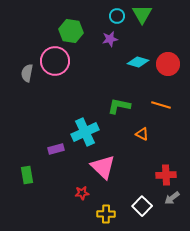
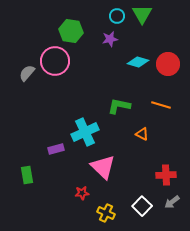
gray semicircle: rotated 30 degrees clockwise
gray arrow: moved 4 px down
yellow cross: moved 1 px up; rotated 24 degrees clockwise
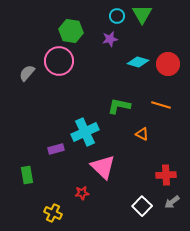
pink circle: moved 4 px right
yellow cross: moved 53 px left
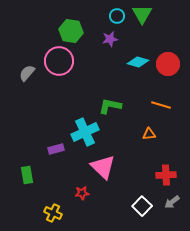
green L-shape: moved 9 px left
orange triangle: moved 7 px right; rotated 32 degrees counterclockwise
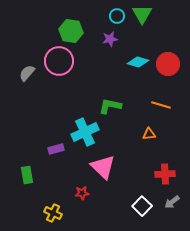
red cross: moved 1 px left, 1 px up
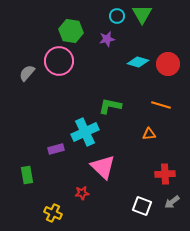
purple star: moved 3 px left
white square: rotated 24 degrees counterclockwise
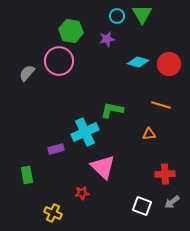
red circle: moved 1 px right
green L-shape: moved 2 px right, 4 px down
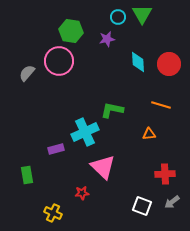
cyan circle: moved 1 px right, 1 px down
cyan diamond: rotated 70 degrees clockwise
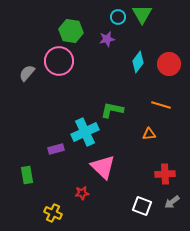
cyan diamond: rotated 40 degrees clockwise
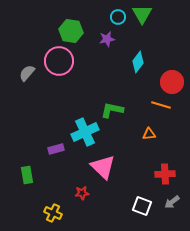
red circle: moved 3 px right, 18 px down
